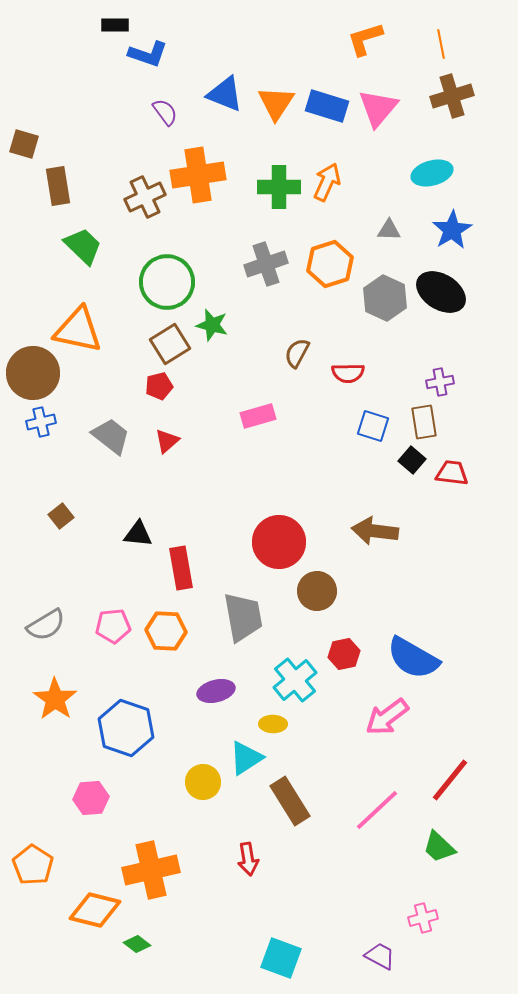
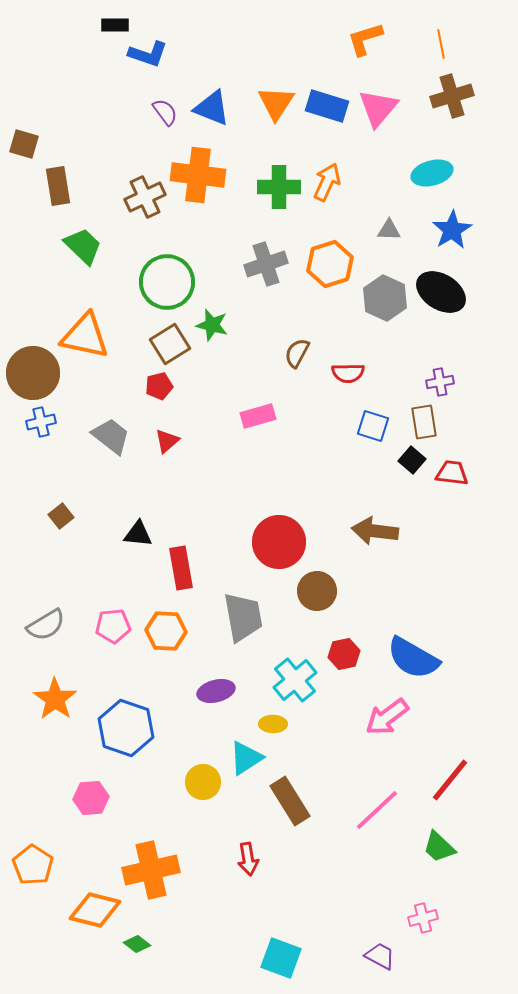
blue triangle at (225, 94): moved 13 px left, 14 px down
orange cross at (198, 175): rotated 16 degrees clockwise
orange triangle at (78, 330): moved 7 px right, 6 px down
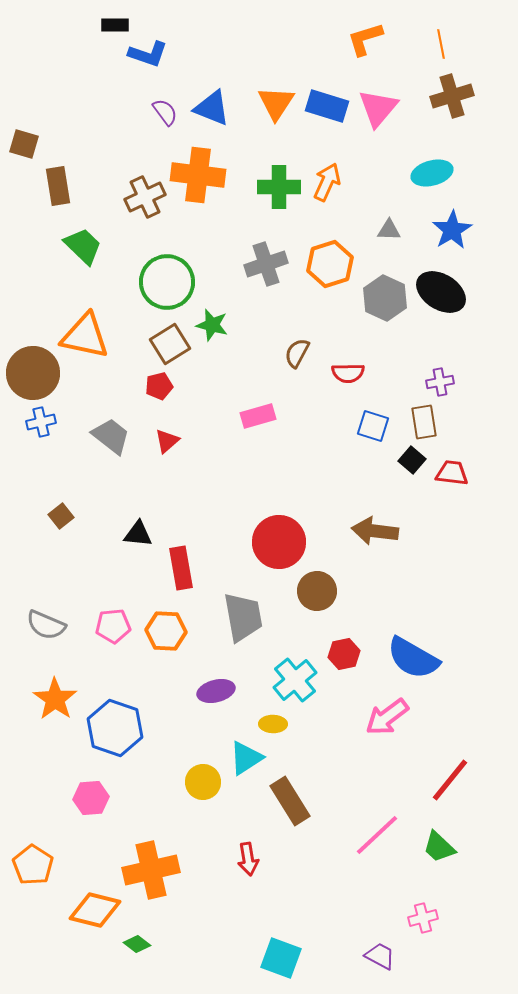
gray semicircle at (46, 625): rotated 54 degrees clockwise
blue hexagon at (126, 728): moved 11 px left
pink line at (377, 810): moved 25 px down
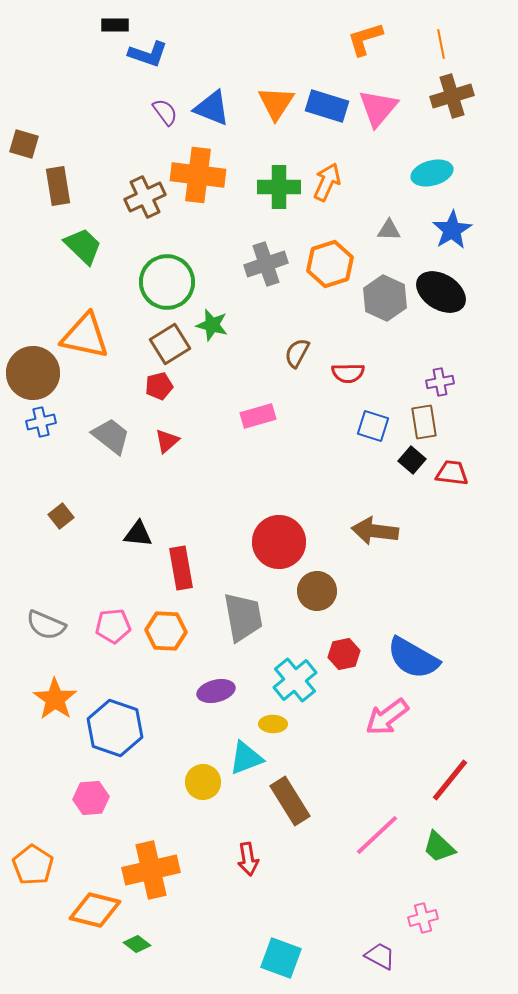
cyan triangle at (246, 758): rotated 12 degrees clockwise
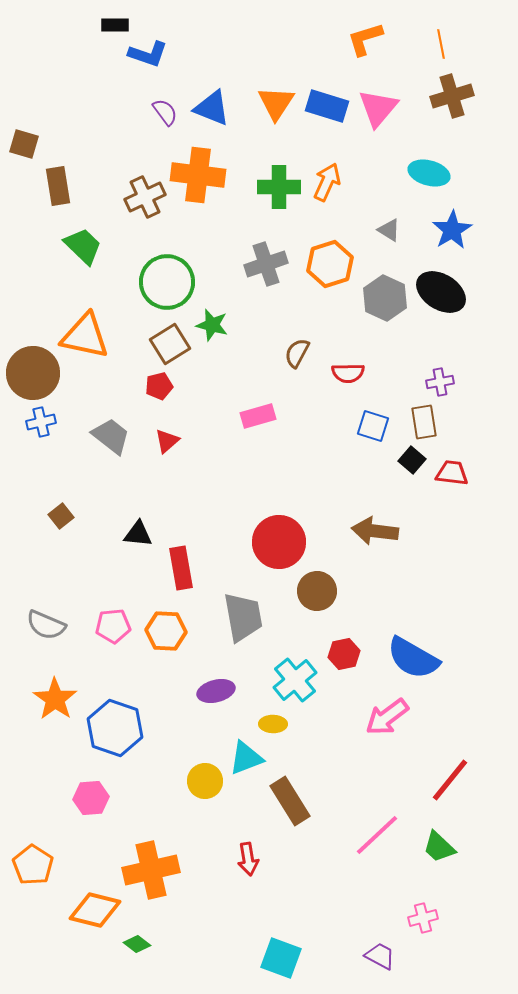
cyan ellipse at (432, 173): moved 3 px left; rotated 30 degrees clockwise
gray triangle at (389, 230): rotated 30 degrees clockwise
yellow circle at (203, 782): moved 2 px right, 1 px up
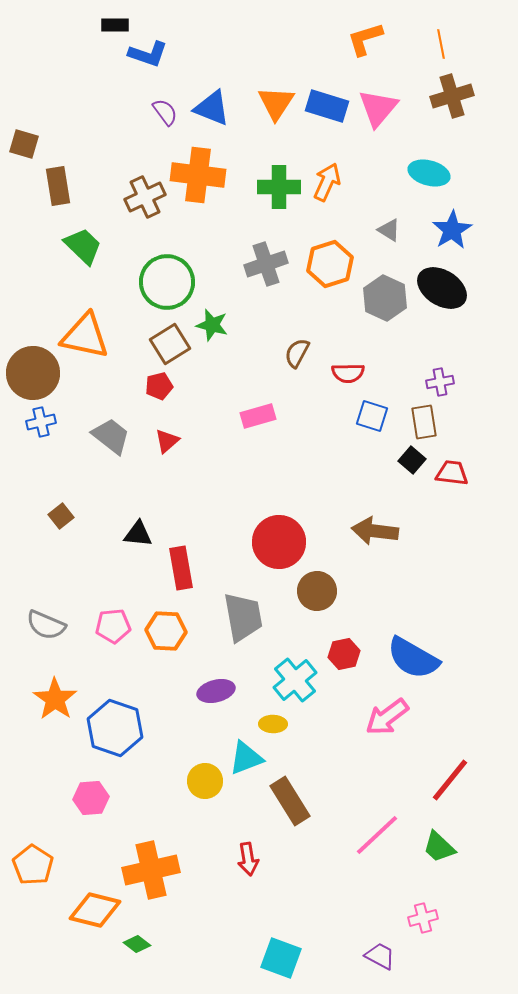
black ellipse at (441, 292): moved 1 px right, 4 px up
blue square at (373, 426): moved 1 px left, 10 px up
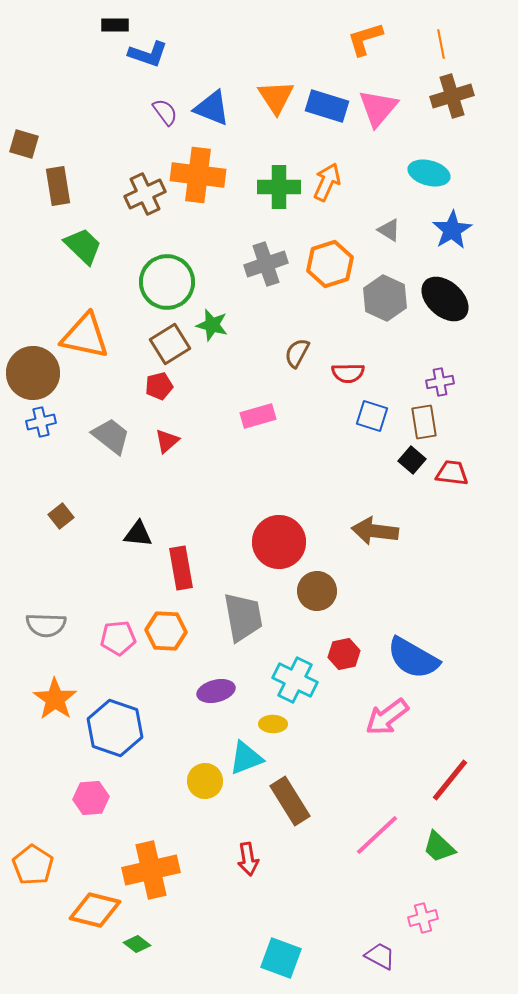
orange triangle at (276, 103): moved 6 px up; rotated 6 degrees counterclockwise
brown cross at (145, 197): moved 3 px up
black ellipse at (442, 288): moved 3 px right, 11 px down; rotated 9 degrees clockwise
gray semicircle at (46, 625): rotated 21 degrees counterclockwise
pink pentagon at (113, 626): moved 5 px right, 12 px down
cyan cross at (295, 680): rotated 24 degrees counterclockwise
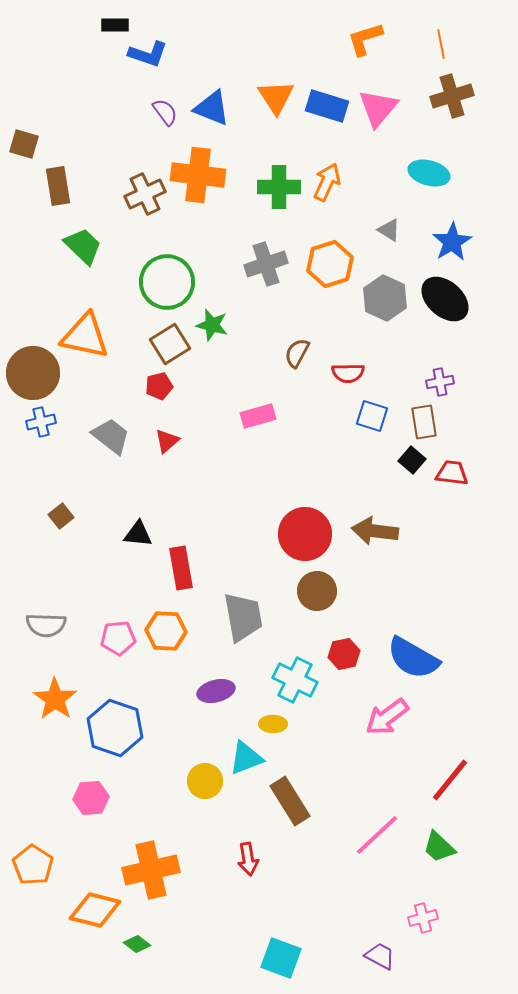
blue star at (452, 230): moved 12 px down
red circle at (279, 542): moved 26 px right, 8 px up
